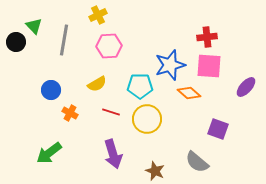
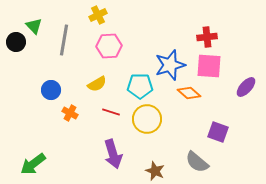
purple square: moved 3 px down
green arrow: moved 16 px left, 11 px down
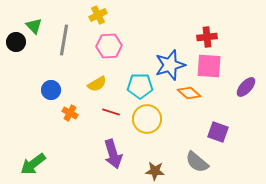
brown star: rotated 18 degrees counterclockwise
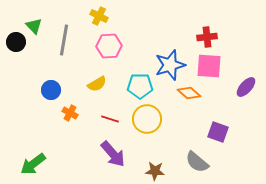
yellow cross: moved 1 px right, 1 px down; rotated 36 degrees counterclockwise
red line: moved 1 px left, 7 px down
purple arrow: rotated 24 degrees counterclockwise
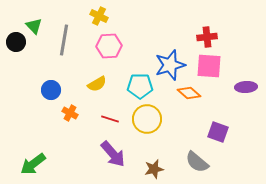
purple ellipse: rotated 45 degrees clockwise
brown star: moved 1 px left, 2 px up; rotated 18 degrees counterclockwise
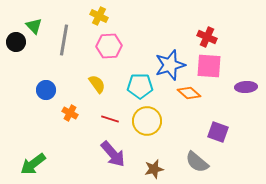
red cross: rotated 30 degrees clockwise
yellow semicircle: rotated 96 degrees counterclockwise
blue circle: moved 5 px left
yellow circle: moved 2 px down
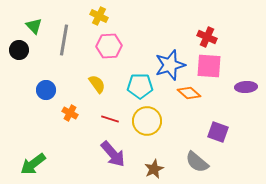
black circle: moved 3 px right, 8 px down
brown star: rotated 12 degrees counterclockwise
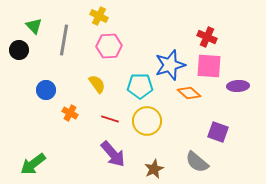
purple ellipse: moved 8 px left, 1 px up
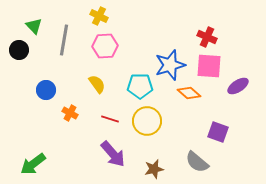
pink hexagon: moved 4 px left
purple ellipse: rotated 30 degrees counterclockwise
brown star: rotated 12 degrees clockwise
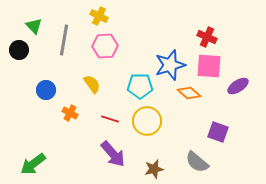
yellow semicircle: moved 5 px left
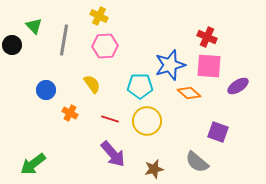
black circle: moved 7 px left, 5 px up
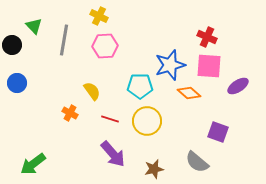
yellow semicircle: moved 7 px down
blue circle: moved 29 px left, 7 px up
